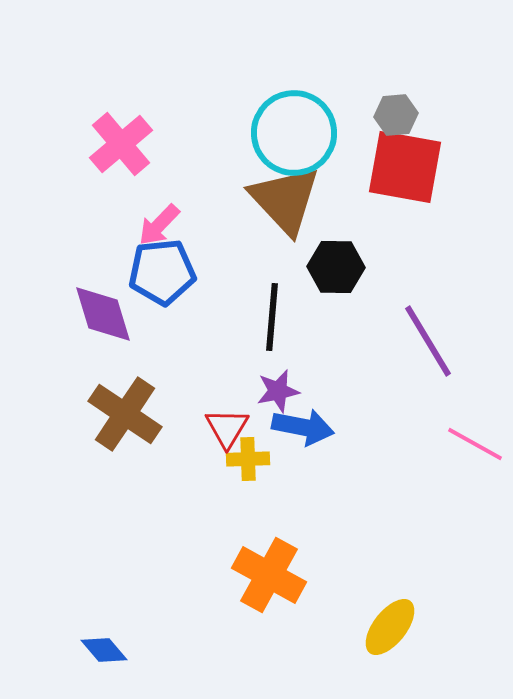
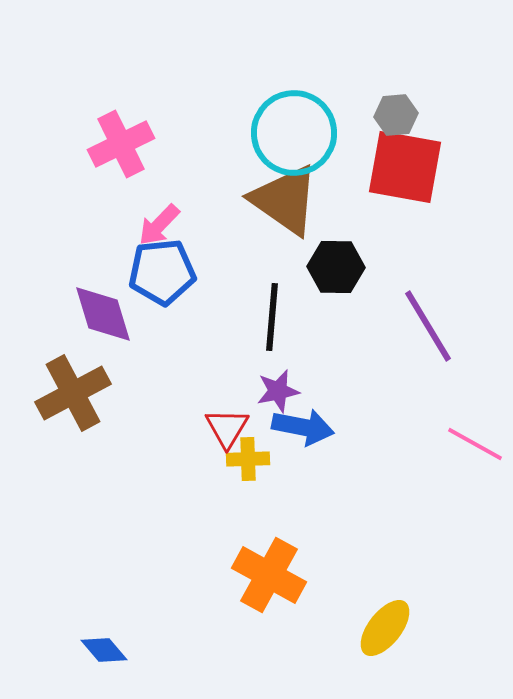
pink cross: rotated 14 degrees clockwise
brown triangle: rotated 12 degrees counterclockwise
purple line: moved 15 px up
brown cross: moved 52 px left, 21 px up; rotated 28 degrees clockwise
yellow ellipse: moved 5 px left, 1 px down
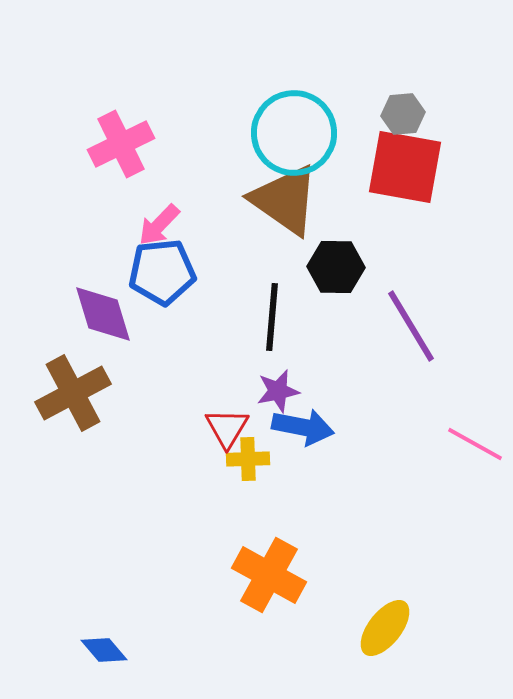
gray hexagon: moved 7 px right, 1 px up
purple line: moved 17 px left
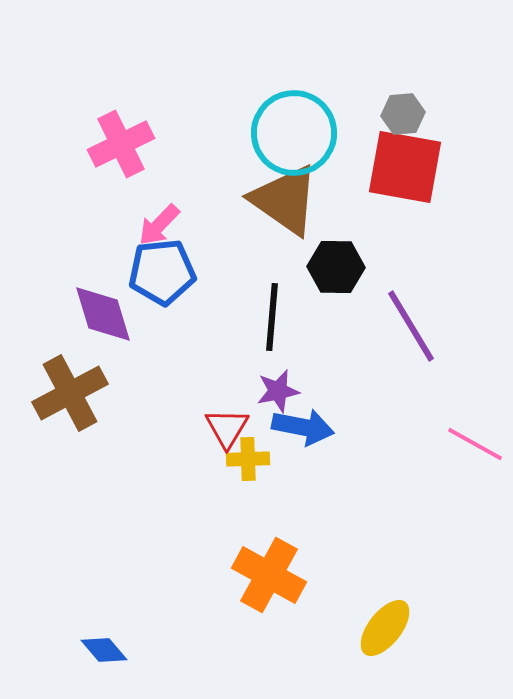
brown cross: moved 3 px left
